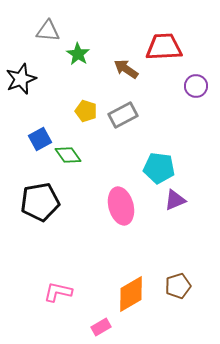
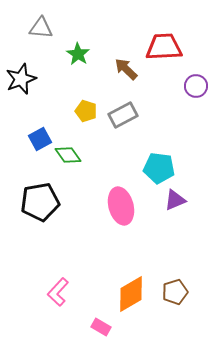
gray triangle: moved 7 px left, 3 px up
brown arrow: rotated 10 degrees clockwise
brown pentagon: moved 3 px left, 6 px down
pink L-shape: rotated 60 degrees counterclockwise
pink rectangle: rotated 60 degrees clockwise
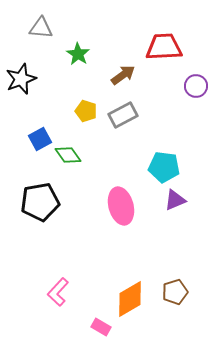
brown arrow: moved 3 px left, 6 px down; rotated 100 degrees clockwise
cyan pentagon: moved 5 px right, 1 px up
orange diamond: moved 1 px left, 5 px down
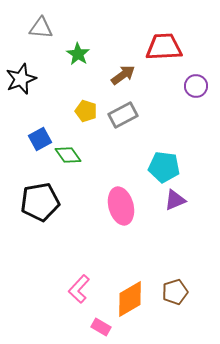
pink L-shape: moved 21 px right, 3 px up
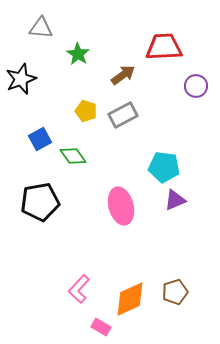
green diamond: moved 5 px right, 1 px down
orange diamond: rotated 6 degrees clockwise
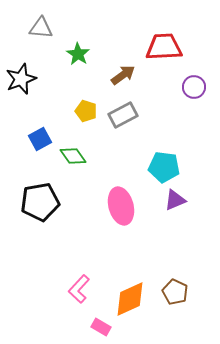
purple circle: moved 2 px left, 1 px down
brown pentagon: rotated 30 degrees counterclockwise
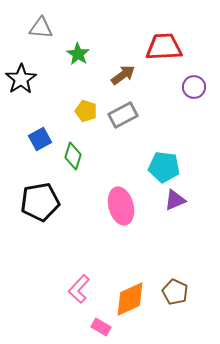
black star: rotated 12 degrees counterclockwise
green diamond: rotated 52 degrees clockwise
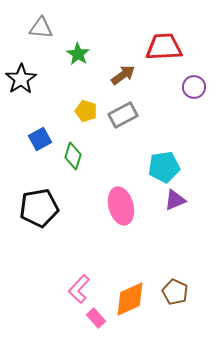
cyan pentagon: rotated 16 degrees counterclockwise
black pentagon: moved 1 px left, 6 px down
pink rectangle: moved 5 px left, 9 px up; rotated 18 degrees clockwise
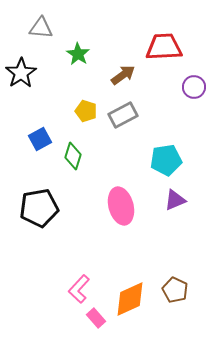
black star: moved 6 px up
cyan pentagon: moved 2 px right, 7 px up
brown pentagon: moved 2 px up
